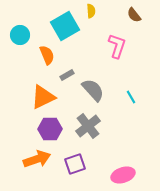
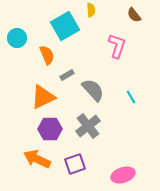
yellow semicircle: moved 1 px up
cyan circle: moved 3 px left, 3 px down
orange arrow: rotated 136 degrees counterclockwise
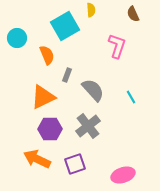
brown semicircle: moved 1 px left, 1 px up; rotated 14 degrees clockwise
gray rectangle: rotated 40 degrees counterclockwise
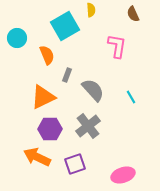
pink L-shape: rotated 10 degrees counterclockwise
orange arrow: moved 2 px up
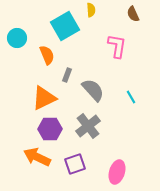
orange triangle: moved 1 px right, 1 px down
pink ellipse: moved 6 px left, 3 px up; rotated 55 degrees counterclockwise
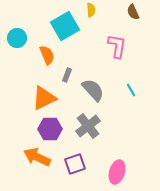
brown semicircle: moved 2 px up
cyan line: moved 7 px up
